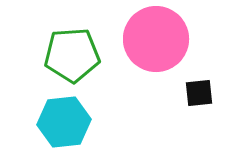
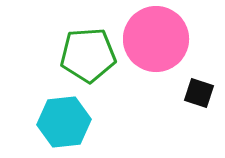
green pentagon: moved 16 px right
black square: rotated 24 degrees clockwise
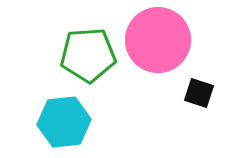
pink circle: moved 2 px right, 1 px down
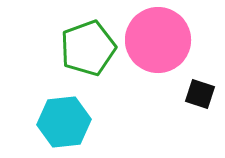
green pentagon: moved 7 px up; rotated 16 degrees counterclockwise
black square: moved 1 px right, 1 px down
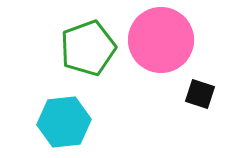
pink circle: moved 3 px right
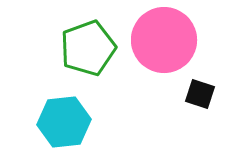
pink circle: moved 3 px right
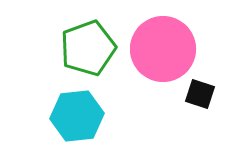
pink circle: moved 1 px left, 9 px down
cyan hexagon: moved 13 px right, 6 px up
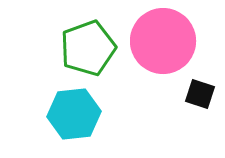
pink circle: moved 8 px up
cyan hexagon: moved 3 px left, 2 px up
